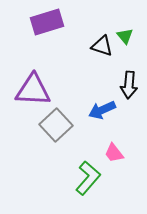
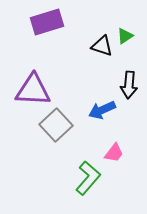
green triangle: rotated 36 degrees clockwise
pink trapezoid: rotated 105 degrees counterclockwise
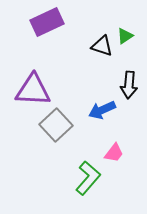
purple rectangle: rotated 8 degrees counterclockwise
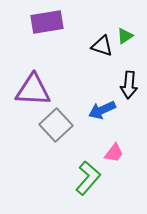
purple rectangle: rotated 16 degrees clockwise
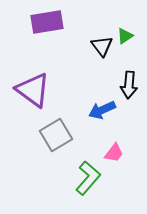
black triangle: rotated 35 degrees clockwise
purple triangle: rotated 33 degrees clockwise
gray square: moved 10 px down; rotated 12 degrees clockwise
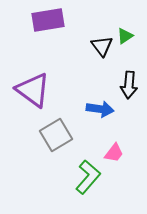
purple rectangle: moved 1 px right, 2 px up
blue arrow: moved 2 px left, 1 px up; rotated 148 degrees counterclockwise
green L-shape: moved 1 px up
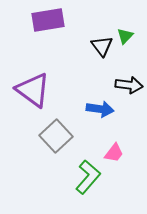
green triangle: rotated 12 degrees counterclockwise
black arrow: rotated 88 degrees counterclockwise
gray square: moved 1 px down; rotated 12 degrees counterclockwise
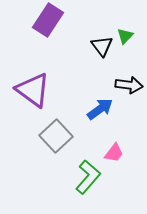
purple rectangle: rotated 48 degrees counterclockwise
blue arrow: rotated 44 degrees counterclockwise
